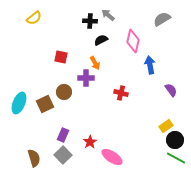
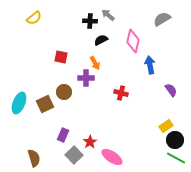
gray square: moved 11 px right
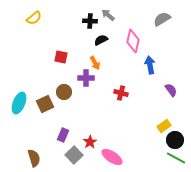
yellow rectangle: moved 2 px left
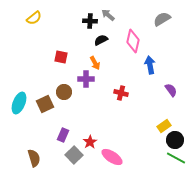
purple cross: moved 1 px down
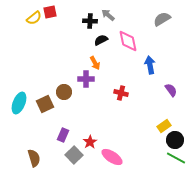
pink diamond: moved 5 px left; rotated 25 degrees counterclockwise
red square: moved 11 px left, 45 px up; rotated 24 degrees counterclockwise
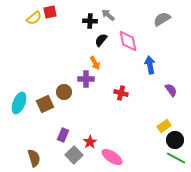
black semicircle: rotated 24 degrees counterclockwise
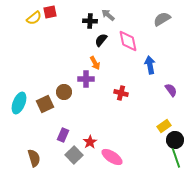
green line: rotated 42 degrees clockwise
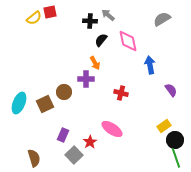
pink ellipse: moved 28 px up
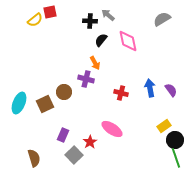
yellow semicircle: moved 1 px right, 2 px down
blue arrow: moved 23 px down
purple cross: rotated 14 degrees clockwise
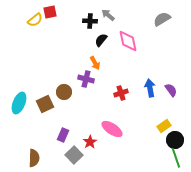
red cross: rotated 32 degrees counterclockwise
brown semicircle: rotated 18 degrees clockwise
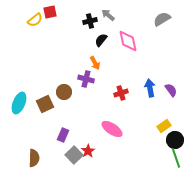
black cross: rotated 16 degrees counterclockwise
red star: moved 2 px left, 9 px down
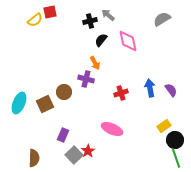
pink ellipse: rotated 10 degrees counterclockwise
